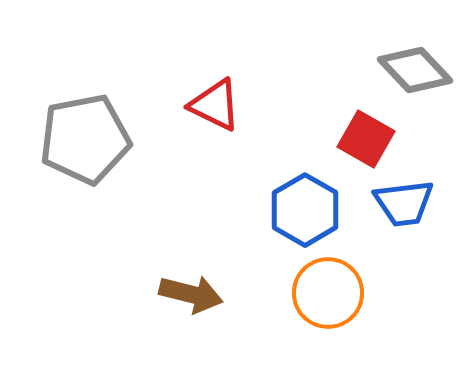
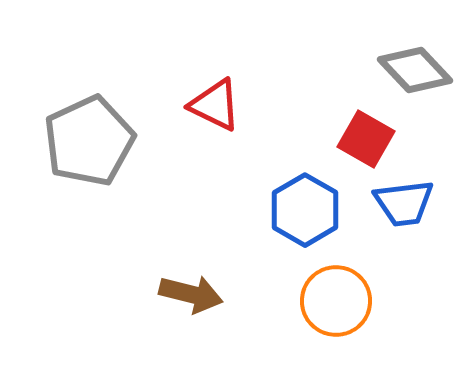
gray pentagon: moved 4 px right, 2 px down; rotated 14 degrees counterclockwise
orange circle: moved 8 px right, 8 px down
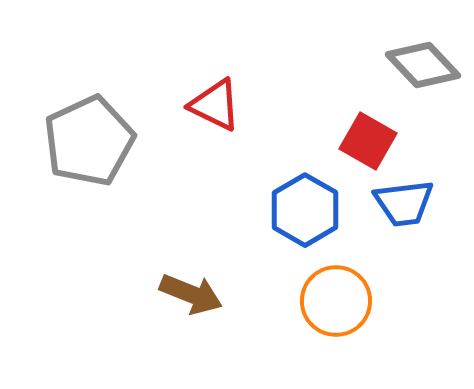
gray diamond: moved 8 px right, 5 px up
red square: moved 2 px right, 2 px down
brown arrow: rotated 8 degrees clockwise
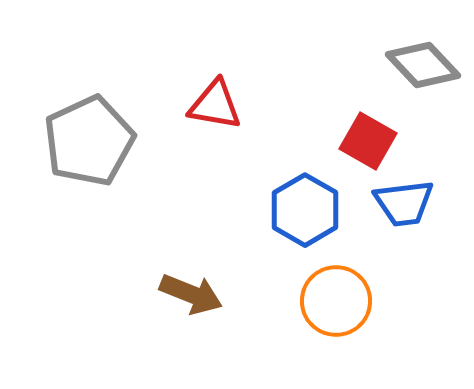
red triangle: rotated 16 degrees counterclockwise
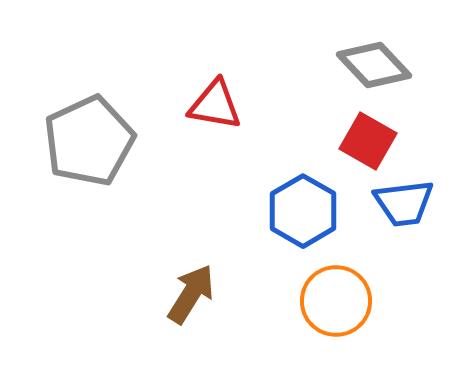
gray diamond: moved 49 px left
blue hexagon: moved 2 px left, 1 px down
brown arrow: rotated 80 degrees counterclockwise
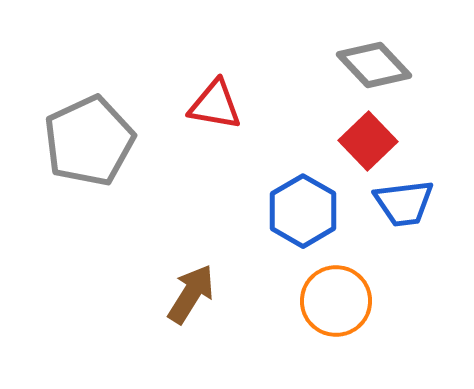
red square: rotated 16 degrees clockwise
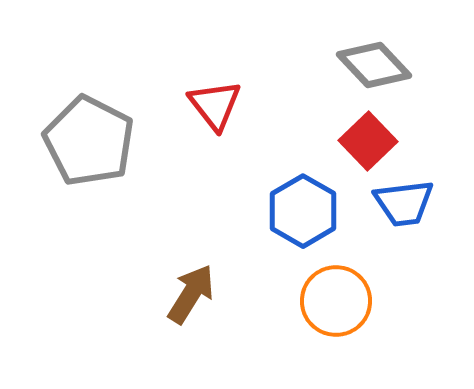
red triangle: rotated 42 degrees clockwise
gray pentagon: rotated 20 degrees counterclockwise
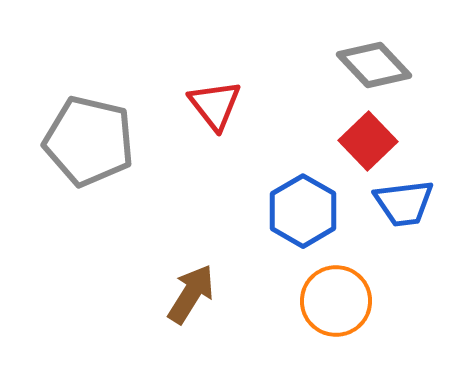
gray pentagon: rotated 14 degrees counterclockwise
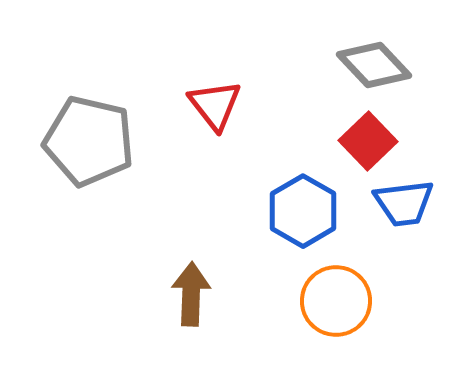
brown arrow: rotated 30 degrees counterclockwise
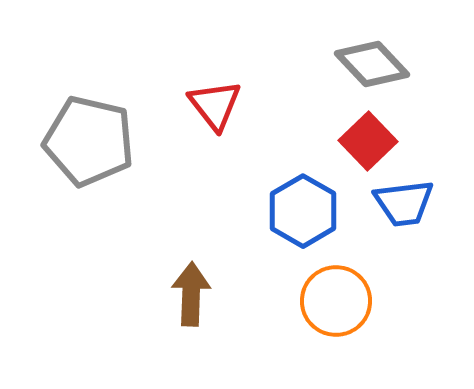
gray diamond: moved 2 px left, 1 px up
